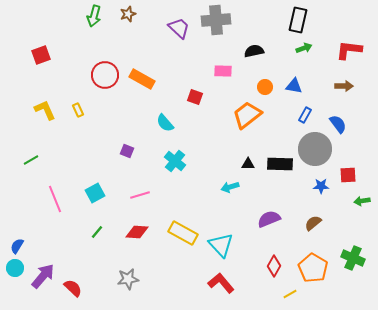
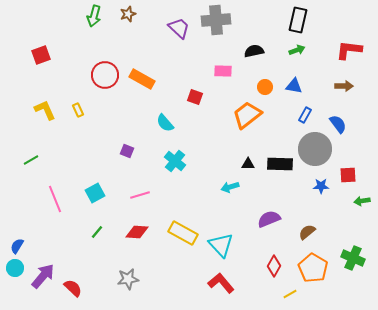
green arrow at (304, 48): moved 7 px left, 2 px down
brown semicircle at (313, 223): moved 6 px left, 9 px down
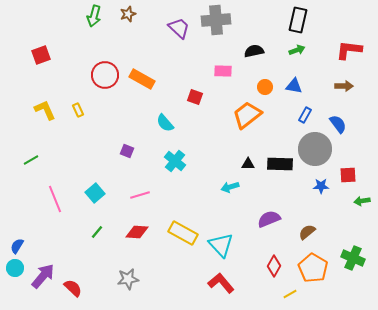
cyan square at (95, 193): rotated 12 degrees counterclockwise
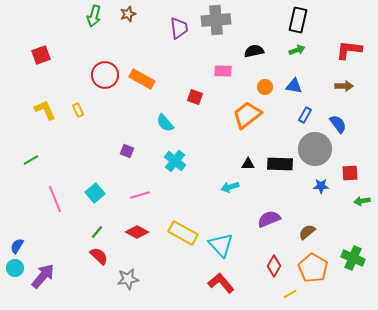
purple trapezoid at (179, 28): rotated 40 degrees clockwise
red square at (348, 175): moved 2 px right, 2 px up
red diamond at (137, 232): rotated 25 degrees clockwise
red semicircle at (73, 288): moved 26 px right, 32 px up
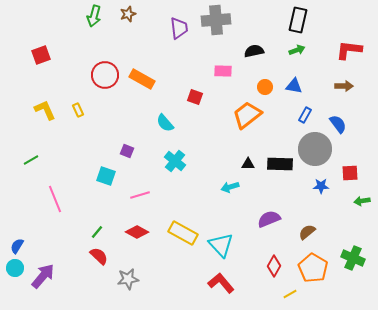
cyan square at (95, 193): moved 11 px right, 17 px up; rotated 30 degrees counterclockwise
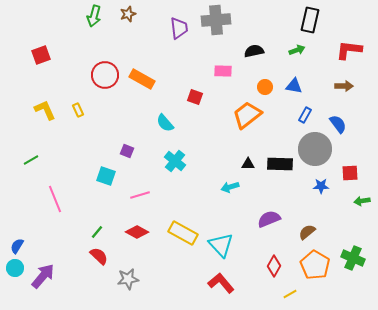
black rectangle at (298, 20): moved 12 px right
orange pentagon at (313, 268): moved 2 px right, 3 px up
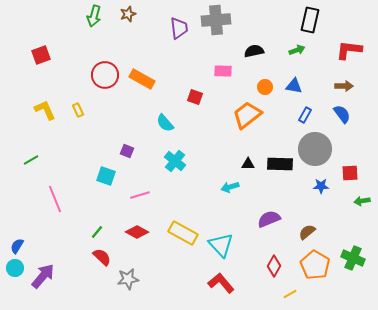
blue semicircle at (338, 124): moved 4 px right, 10 px up
red semicircle at (99, 256): moved 3 px right, 1 px down
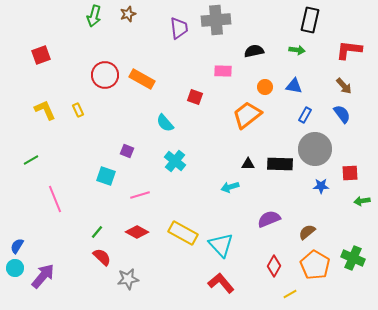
green arrow at (297, 50): rotated 28 degrees clockwise
brown arrow at (344, 86): rotated 48 degrees clockwise
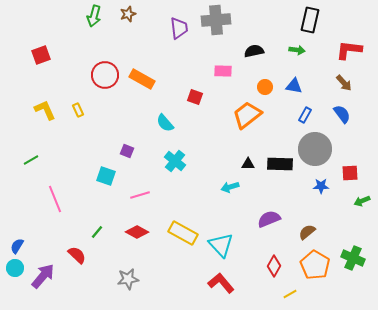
brown arrow at (344, 86): moved 3 px up
green arrow at (362, 201): rotated 14 degrees counterclockwise
red semicircle at (102, 257): moved 25 px left, 2 px up
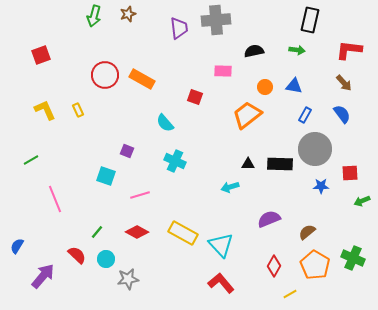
cyan cross at (175, 161): rotated 15 degrees counterclockwise
cyan circle at (15, 268): moved 91 px right, 9 px up
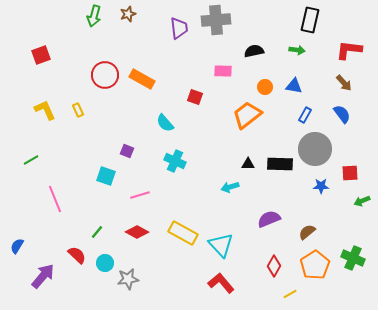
cyan circle at (106, 259): moved 1 px left, 4 px down
orange pentagon at (315, 265): rotated 8 degrees clockwise
